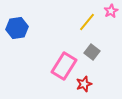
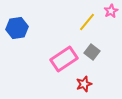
pink rectangle: moved 7 px up; rotated 24 degrees clockwise
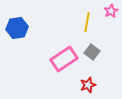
yellow line: rotated 30 degrees counterclockwise
red star: moved 4 px right, 1 px down
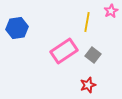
gray square: moved 1 px right, 3 px down
pink rectangle: moved 8 px up
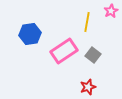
blue hexagon: moved 13 px right, 6 px down
red star: moved 2 px down
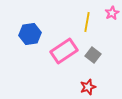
pink star: moved 1 px right, 2 px down
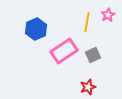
pink star: moved 4 px left, 2 px down
blue hexagon: moved 6 px right, 5 px up; rotated 15 degrees counterclockwise
gray square: rotated 28 degrees clockwise
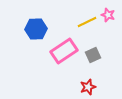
pink star: rotated 24 degrees counterclockwise
yellow line: rotated 54 degrees clockwise
blue hexagon: rotated 20 degrees clockwise
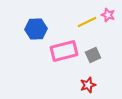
pink rectangle: rotated 20 degrees clockwise
red star: moved 2 px up
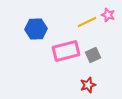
pink rectangle: moved 2 px right
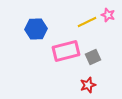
gray square: moved 2 px down
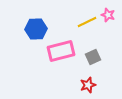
pink rectangle: moved 5 px left
